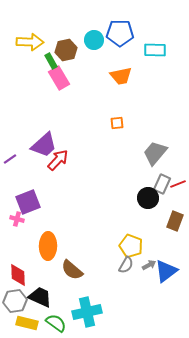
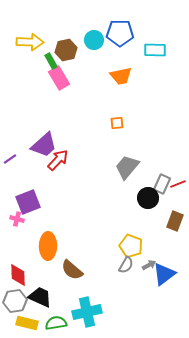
gray trapezoid: moved 28 px left, 14 px down
blue triangle: moved 2 px left, 3 px down
green semicircle: rotated 45 degrees counterclockwise
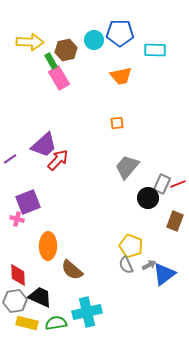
gray semicircle: rotated 126 degrees clockwise
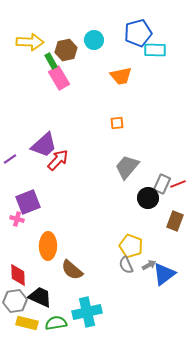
blue pentagon: moved 18 px right; rotated 16 degrees counterclockwise
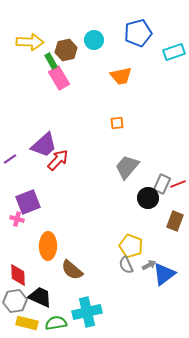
cyan rectangle: moved 19 px right, 2 px down; rotated 20 degrees counterclockwise
